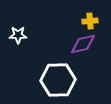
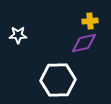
purple diamond: moved 1 px right, 1 px up
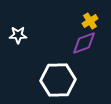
yellow cross: rotated 28 degrees counterclockwise
purple diamond: rotated 8 degrees counterclockwise
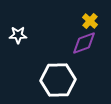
yellow cross: rotated 14 degrees counterclockwise
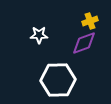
yellow cross: rotated 28 degrees clockwise
white star: moved 21 px right
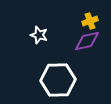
white star: rotated 18 degrees clockwise
purple diamond: moved 3 px right, 2 px up; rotated 8 degrees clockwise
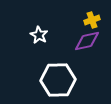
yellow cross: moved 2 px right, 1 px up
white star: rotated 12 degrees clockwise
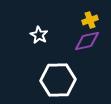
yellow cross: moved 2 px left
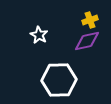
white hexagon: moved 1 px right
